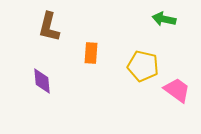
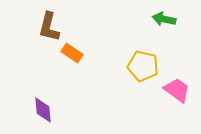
orange rectangle: moved 19 px left; rotated 60 degrees counterclockwise
purple diamond: moved 1 px right, 29 px down
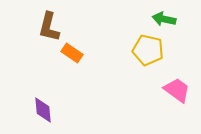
yellow pentagon: moved 5 px right, 16 px up
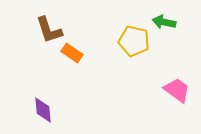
green arrow: moved 3 px down
brown L-shape: moved 3 px down; rotated 32 degrees counterclockwise
yellow pentagon: moved 14 px left, 9 px up
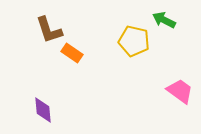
green arrow: moved 2 px up; rotated 15 degrees clockwise
pink trapezoid: moved 3 px right, 1 px down
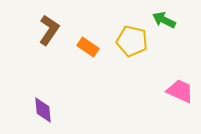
brown L-shape: rotated 128 degrees counterclockwise
yellow pentagon: moved 2 px left
orange rectangle: moved 16 px right, 6 px up
pink trapezoid: rotated 12 degrees counterclockwise
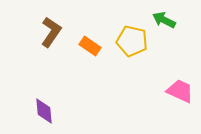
brown L-shape: moved 2 px right, 2 px down
orange rectangle: moved 2 px right, 1 px up
purple diamond: moved 1 px right, 1 px down
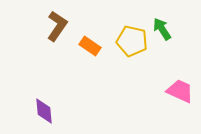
green arrow: moved 2 px left, 9 px down; rotated 30 degrees clockwise
brown L-shape: moved 6 px right, 6 px up
